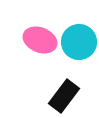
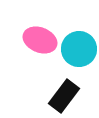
cyan circle: moved 7 px down
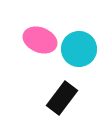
black rectangle: moved 2 px left, 2 px down
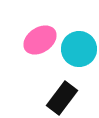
pink ellipse: rotated 56 degrees counterclockwise
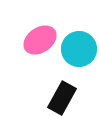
black rectangle: rotated 8 degrees counterclockwise
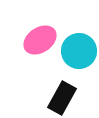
cyan circle: moved 2 px down
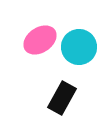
cyan circle: moved 4 px up
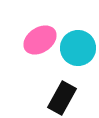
cyan circle: moved 1 px left, 1 px down
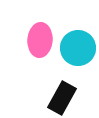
pink ellipse: rotated 52 degrees counterclockwise
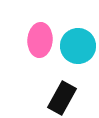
cyan circle: moved 2 px up
